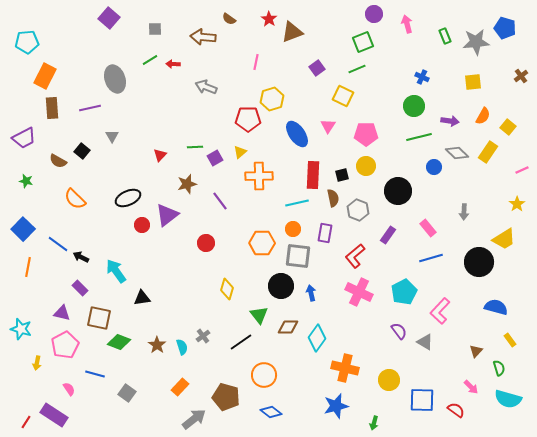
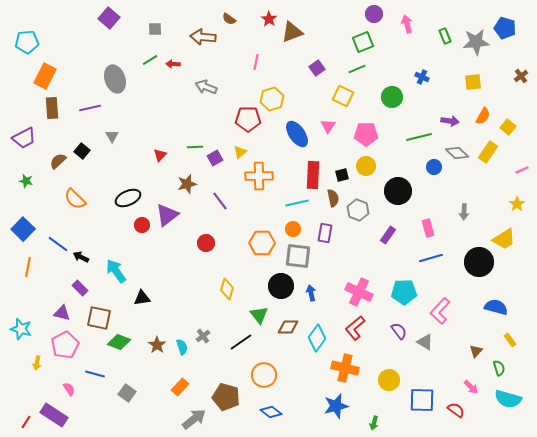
green circle at (414, 106): moved 22 px left, 9 px up
brown semicircle at (58, 161): rotated 108 degrees clockwise
pink rectangle at (428, 228): rotated 24 degrees clockwise
red L-shape at (355, 256): moved 72 px down
cyan pentagon at (404, 292): rotated 25 degrees clockwise
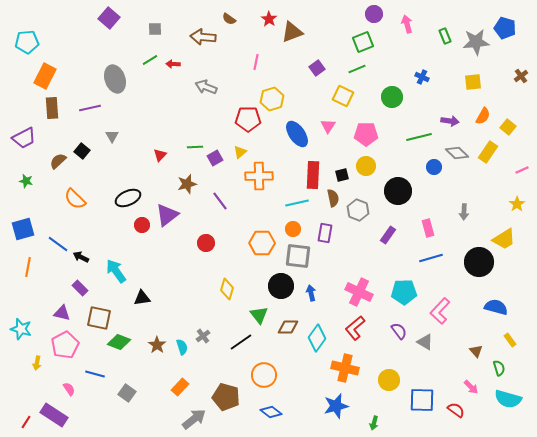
blue square at (23, 229): rotated 30 degrees clockwise
brown triangle at (476, 351): rotated 24 degrees counterclockwise
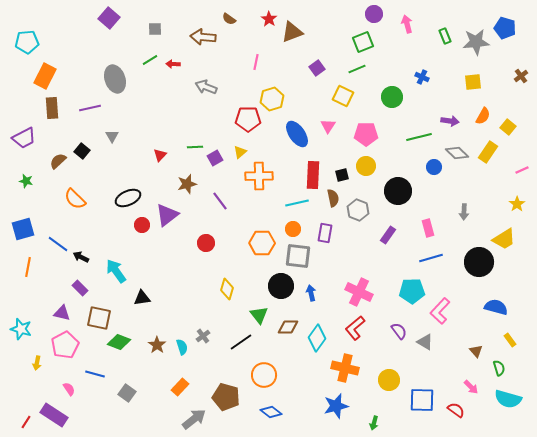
cyan pentagon at (404, 292): moved 8 px right, 1 px up
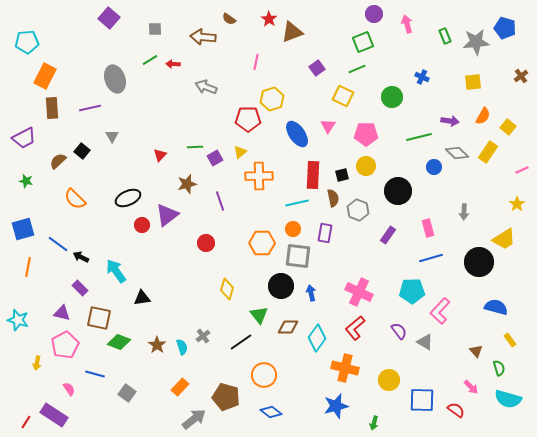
purple line at (220, 201): rotated 18 degrees clockwise
cyan star at (21, 329): moved 3 px left, 9 px up
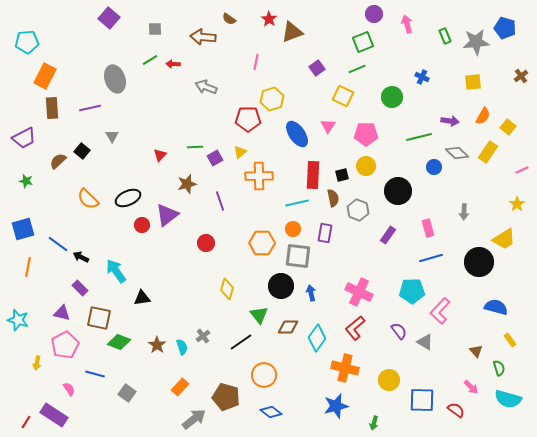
orange semicircle at (75, 199): moved 13 px right
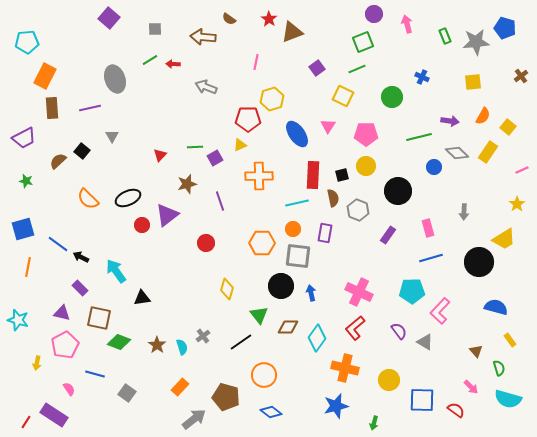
yellow triangle at (240, 152): moved 7 px up; rotated 16 degrees clockwise
